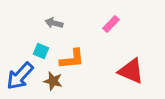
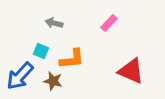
pink rectangle: moved 2 px left, 1 px up
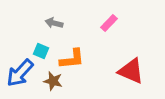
blue arrow: moved 3 px up
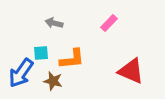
cyan square: moved 2 px down; rotated 28 degrees counterclockwise
blue arrow: moved 1 px right; rotated 8 degrees counterclockwise
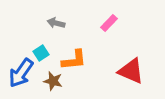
gray arrow: moved 2 px right
cyan square: rotated 28 degrees counterclockwise
orange L-shape: moved 2 px right, 1 px down
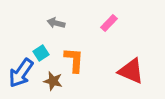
orange L-shape: rotated 80 degrees counterclockwise
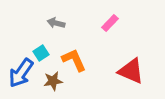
pink rectangle: moved 1 px right
orange L-shape: rotated 28 degrees counterclockwise
brown star: rotated 24 degrees counterclockwise
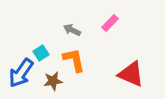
gray arrow: moved 16 px right, 7 px down; rotated 12 degrees clockwise
orange L-shape: rotated 12 degrees clockwise
red triangle: moved 3 px down
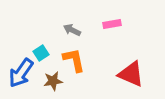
pink rectangle: moved 2 px right, 1 px down; rotated 36 degrees clockwise
